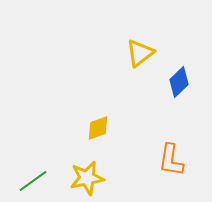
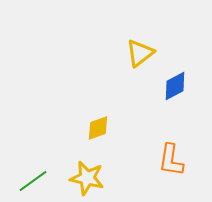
blue diamond: moved 4 px left, 4 px down; rotated 16 degrees clockwise
yellow star: rotated 24 degrees clockwise
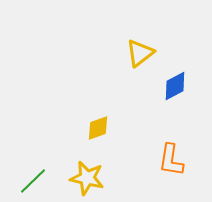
green line: rotated 8 degrees counterclockwise
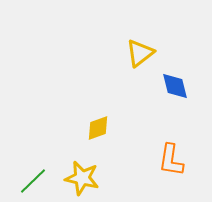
blue diamond: rotated 76 degrees counterclockwise
yellow star: moved 5 px left
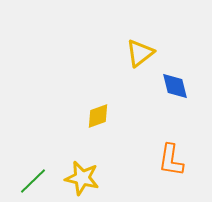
yellow diamond: moved 12 px up
